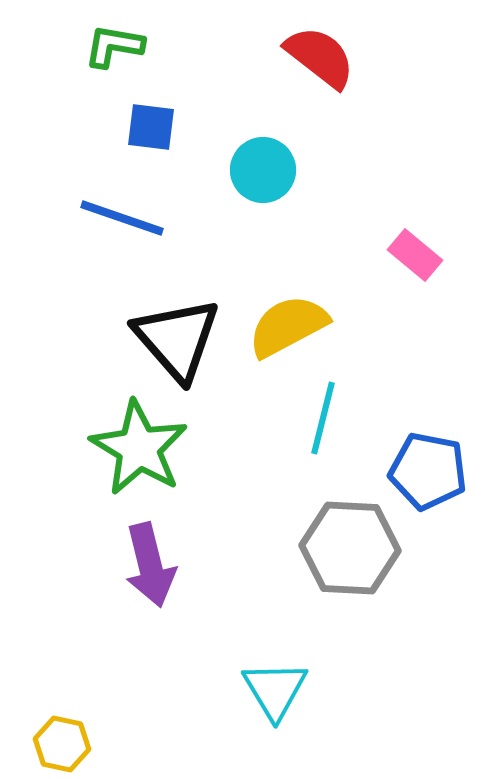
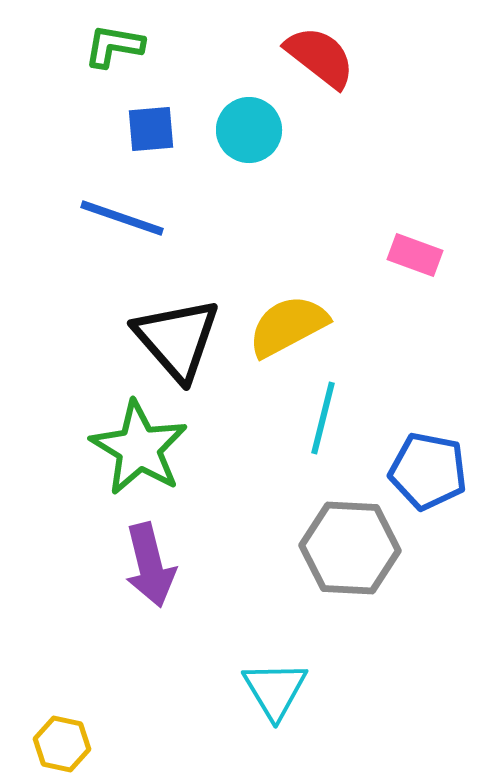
blue square: moved 2 px down; rotated 12 degrees counterclockwise
cyan circle: moved 14 px left, 40 px up
pink rectangle: rotated 20 degrees counterclockwise
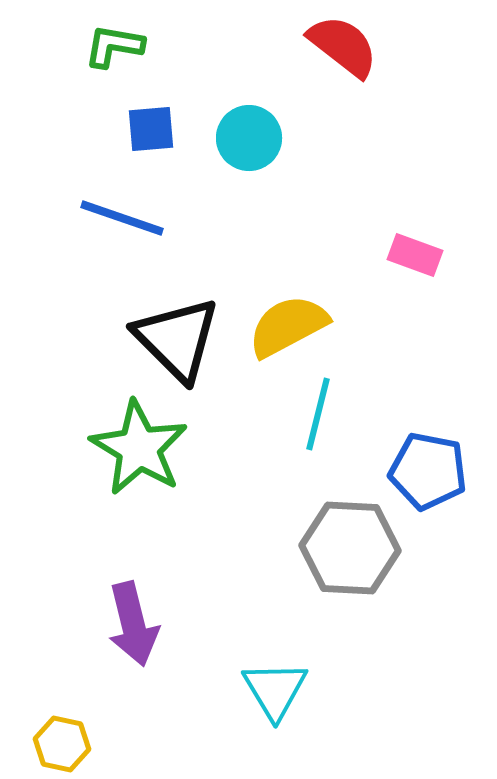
red semicircle: moved 23 px right, 11 px up
cyan circle: moved 8 px down
black triangle: rotated 4 degrees counterclockwise
cyan line: moved 5 px left, 4 px up
purple arrow: moved 17 px left, 59 px down
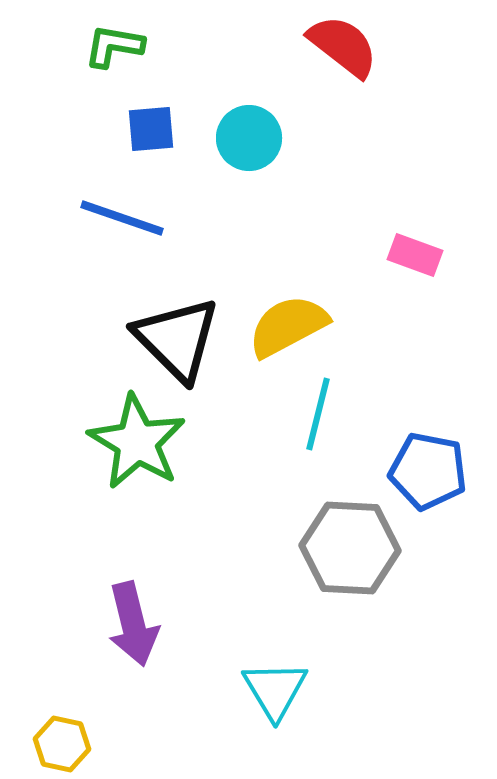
green star: moved 2 px left, 6 px up
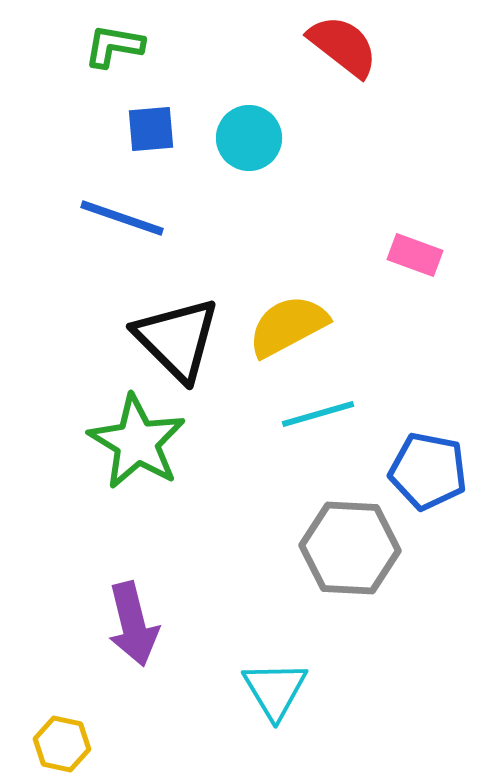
cyan line: rotated 60 degrees clockwise
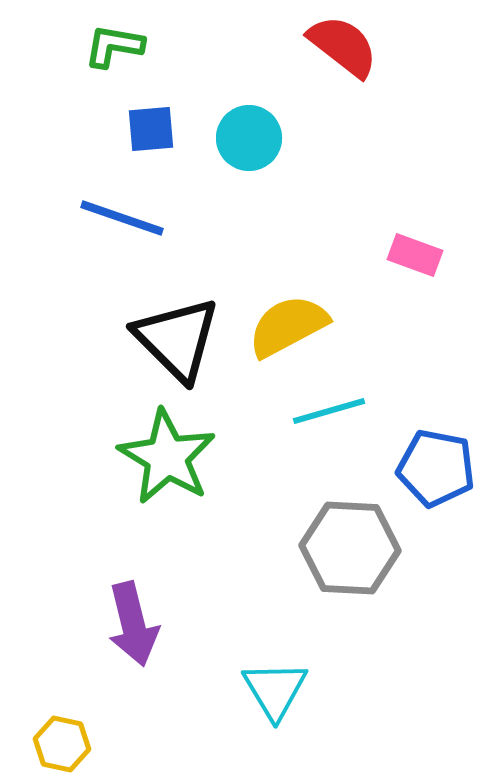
cyan line: moved 11 px right, 3 px up
green star: moved 30 px right, 15 px down
blue pentagon: moved 8 px right, 3 px up
